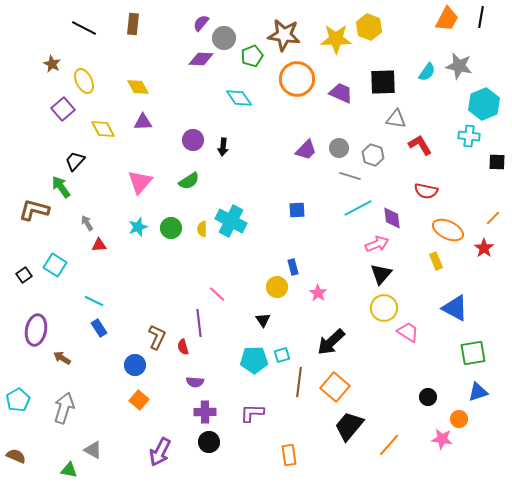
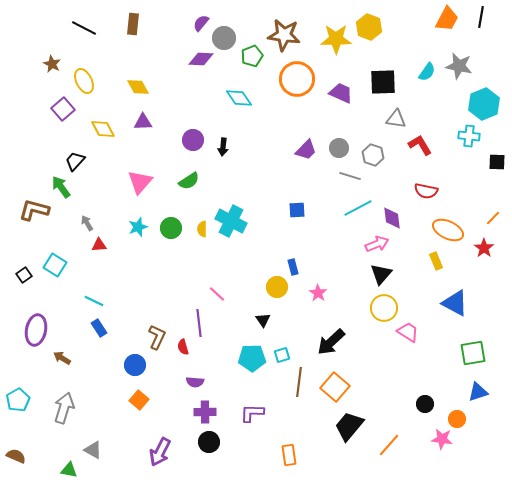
blue triangle at (455, 308): moved 5 px up
cyan pentagon at (254, 360): moved 2 px left, 2 px up
black circle at (428, 397): moved 3 px left, 7 px down
orange circle at (459, 419): moved 2 px left
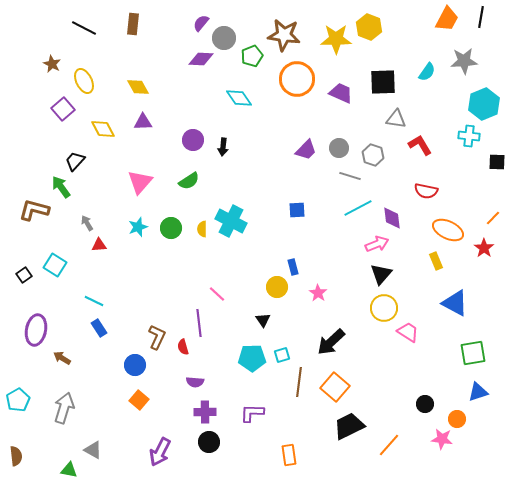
gray star at (459, 66): moved 5 px right, 5 px up; rotated 16 degrees counterclockwise
black trapezoid at (349, 426): rotated 24 degrees clockwise
brown semicircle at (16, 456): rotated 60 degrees clockwise
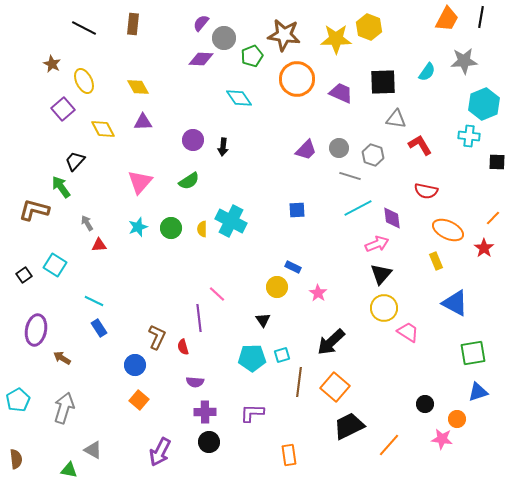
blue rectangle at (293, 267): rotated 49 degrees counterclockwise
purple line at (199, 323): moved 5 px up
brown semicircle at (16, 456): moved 3 px down
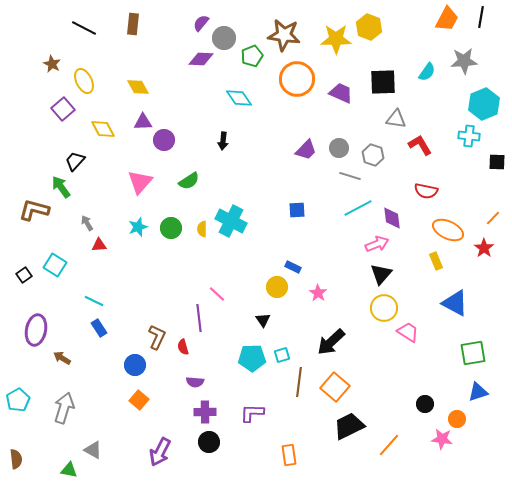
purple circle at (193, 140): moved 29 px left
black arrow at (223, 147): moved 6 px up
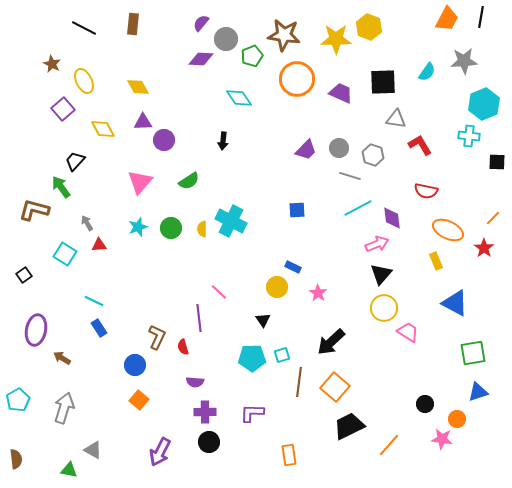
gray circle at (224, 38): moved 2 px right, 1 px down
cyan square at (55, 265): moved 10 px right, 11 px up
pink line at (217, 294): moved 2 px right, 2 px up
